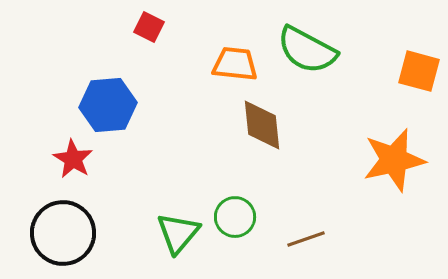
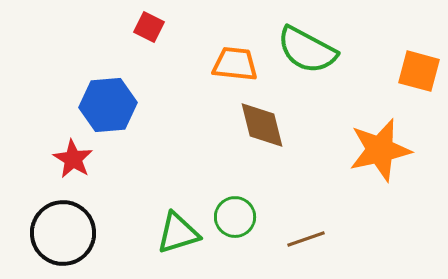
brown diamond: rotated 8 degrees counterclockwise
orange star: moved 14 px left, 10 px up
green triangle: rotated 33 degrees clockwise
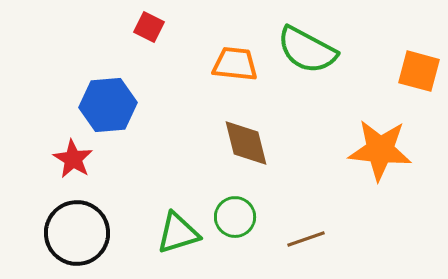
brown diamond: moved 16 px left, 18 px down
orange star: rotated 18 degrees clockwise
black circle: moved 14 px right
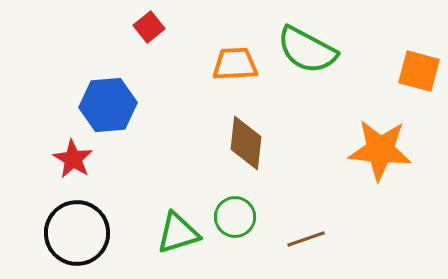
red square: rotated 24 degrees clockwise
orange trapezoid: rotated 9 degrees counterclockwise
brown diamond: rotated 20 degrees clockwise
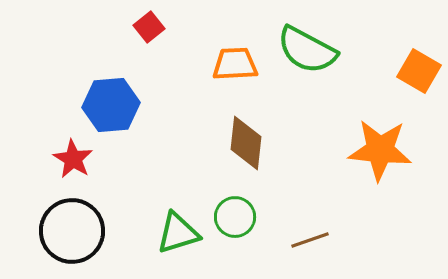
orange square: rotated 15 degrees clockwise
blue hexagon: moved 3 px right
black circle: moved 5 px left, 2 px up
brown line: moved 4 px right, 1 px down
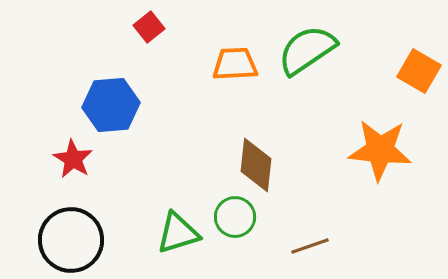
green semicircle: rotated 118 degrees clockwise
brown diamond: moved 10 px right, 22 px down
black circle: moved 1 px left, 9 px down
brown line: moved 6 px down
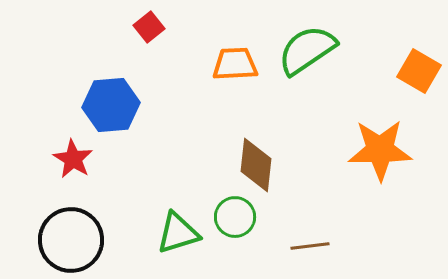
orange star: rotated 6 degrees counterclockwise
brown line: rotated 12 degrees clockwise
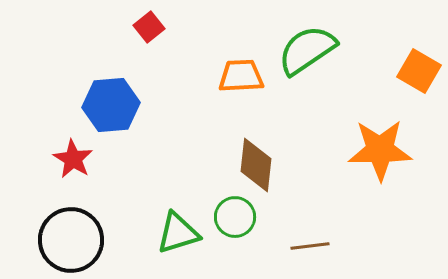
orange trapezoid: moved 6 px right, 12 px down
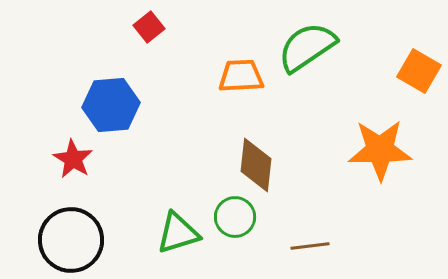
green semicircle: moved 3 px up
